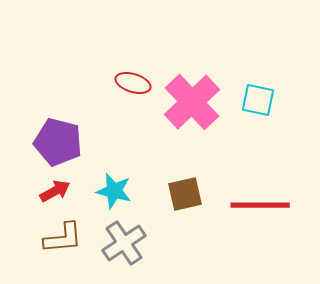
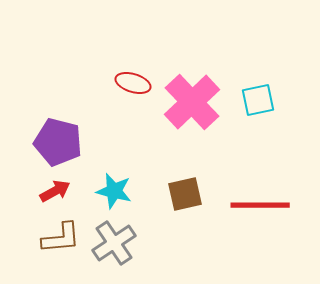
cyan square: rotated 24 degrees counterclockwise
brown L-shape: moved 2 px left
gray cross: moved 10 px left
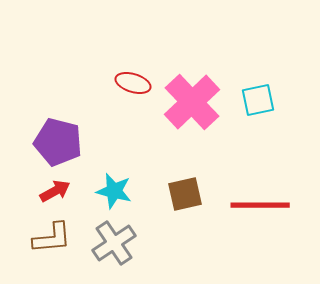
brown L-shape: moved 9 px left
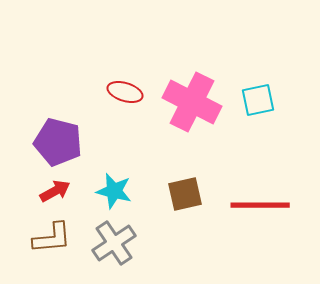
red ellipse: moved 8 px left, 9 px down
pink cross: rotated 20 degrees counterclockwise
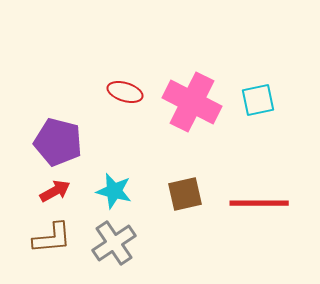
red line: moved 1 px left, 2 px up
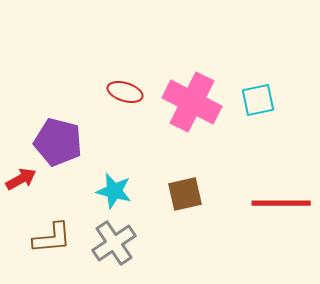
red arrow: moved 34 px left, 12 px up
red line: moved 22 px right
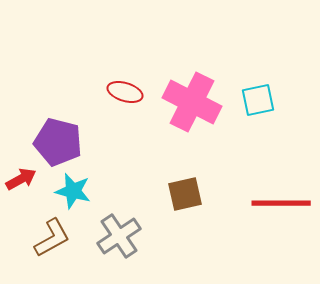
cyan star: moved 41 px left
brown L-shape: rotated 24 degrees counterclockwise
gray cross: moved 5 px right, 7 px up
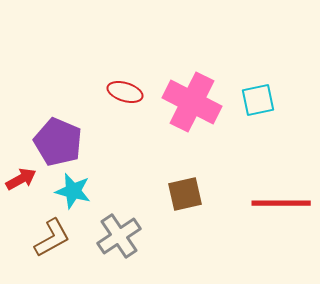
purple pentagon: rotated 9 degrees clockwise
